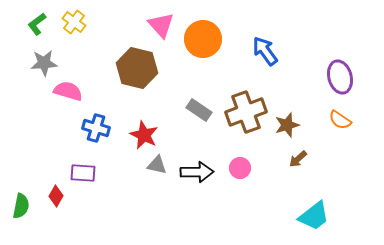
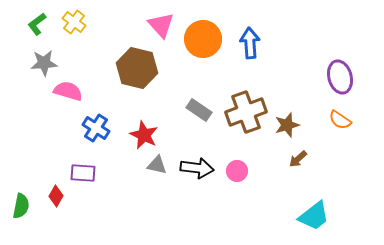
blue arrow: moved 15 px left, 8 px up; rotated 32 degrees clockwise
blue cross: rotated 16 degrees clockwise
pink circle: moved 3 px left, 3 px down
black arrow: moved 4 px up; rotated 8 degrees clockwise
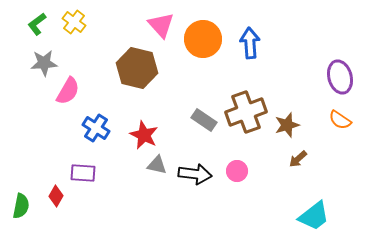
pink semicircle: rotated 104 degrees clockwise
gray rectangle: moved 5 px right, 10 px down
black arrow: moved 2 px left, 6 px down
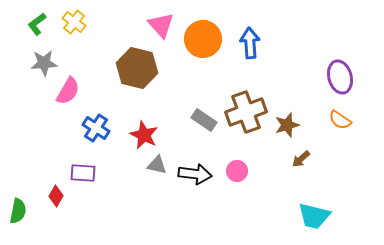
brown arrow: moved 3 px right
green semicircle: moved 3 px left, 5 px down
cyan trapezoid: rotated 52 degrees clockwise
